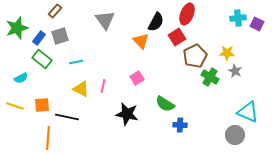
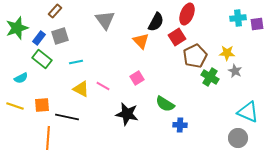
purple square: rotated 32 degrees counterclockwise
pink line: rotated 72 degrees counterclockwise
gray circle: moved 3 px right, 3 px down
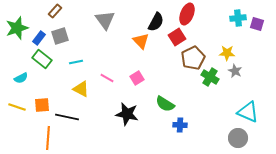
purple square: rotated 24 degrees clockwise
brown pentagon: moved 2 px left, 2 px down
pink line: moved 4 px right, 8 px up
yellow line: moved 2 px right, 1 px down
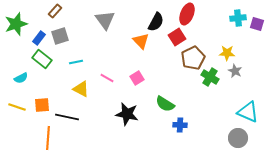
green star: moved 1 px left, 4 px up
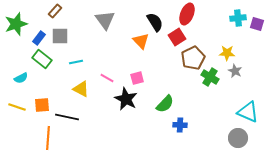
black semicircle: moved 1 px left; rotated 60 degrees counterclockwise
gray square: rotated 18 degrees clockwise
pink square: rotated 16 degrees clockwise
green semicircle: rotated 78 degrees counterclockwise
black star: moved 1 px left, 15 px up; rotated 15 degrees clockwise
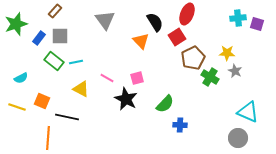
green rectangle: moved 12 px right, 2 px down
orange square: moved 4 px up; rotated 28 degrees clockwise
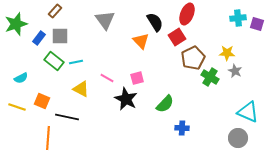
blue cross: moved 2 px right, 3 px down
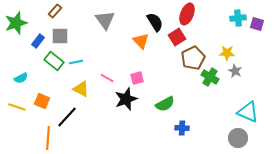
green star: moved 1 px up
blue rectangle: moved 1 px left, 3 px down
black star: rotated 25 degrees clockwise
green semicircle: rotated 18 degrees clockwise
black line: rotated 60 degrees counterclockwise
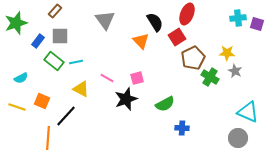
black line: moved 1 px left, 1 px up
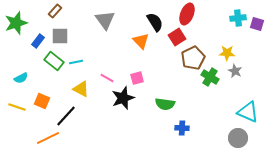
black star: moved 3 px left, 1 px up
green semicircle: rotated 36 degrees clockwise
orange line: rotated 60 degrees clockwise
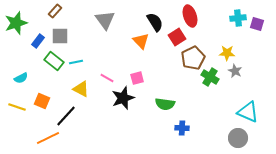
red ellipse: moved 3 px right, 2 px down; rotated 40 degrees counterclockwise
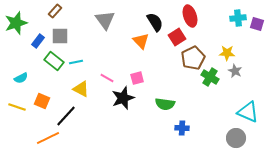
gray circle: moved 2 px left
